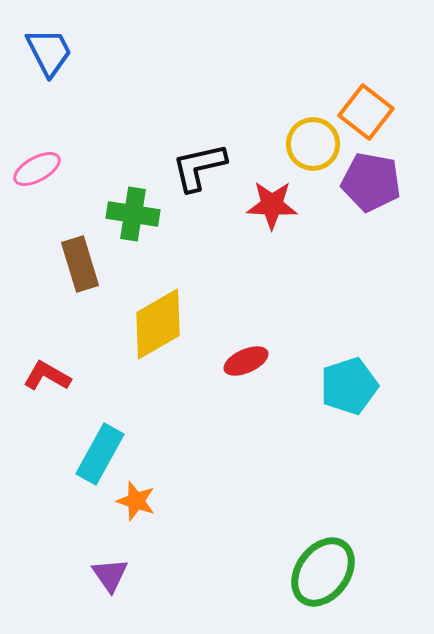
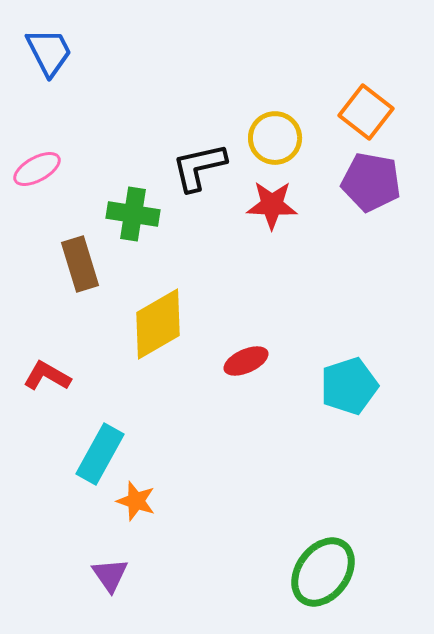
yellow circle: moved 38 px left, 6 px up
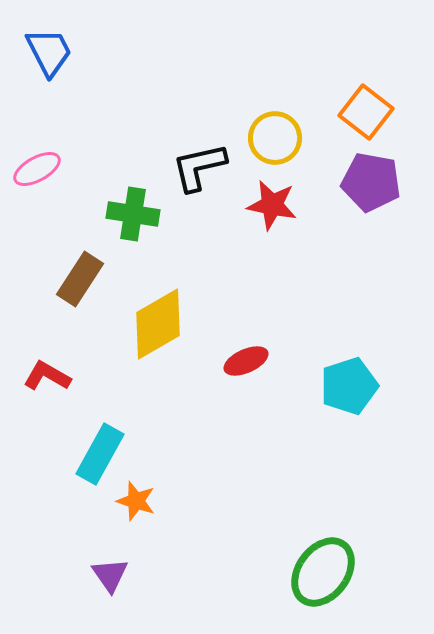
red star: rotated 9 degrees clockwise
brown rectangle: moved 15 px down; rotated 50 degrees clockwise
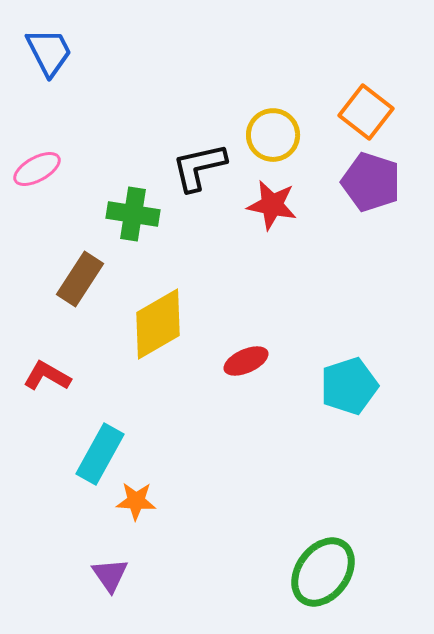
yellow circle: moved 2 px left, 3 px up
purple pentagon: rotated 8 degrees clockwise
orange star: rotated 15 degrees counterclockwise
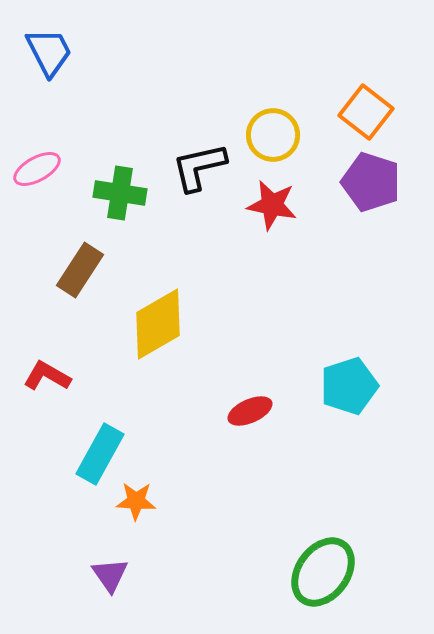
green cross: moved 13 px left, 21 px up
brown rectangle: moved 9 px up
red ellipse: moved 4 px right, 50 px down
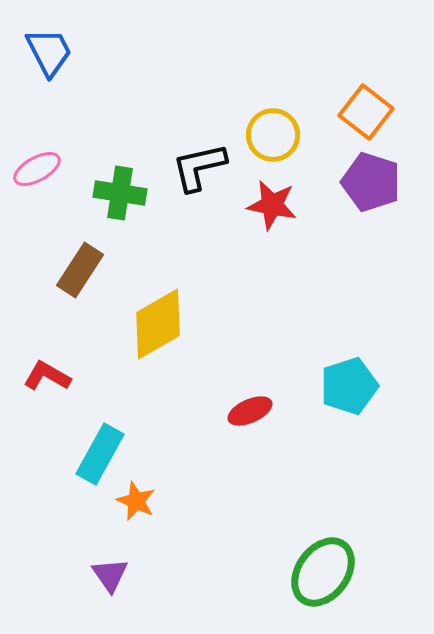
orange star: rotated 21 degrees clockwise
